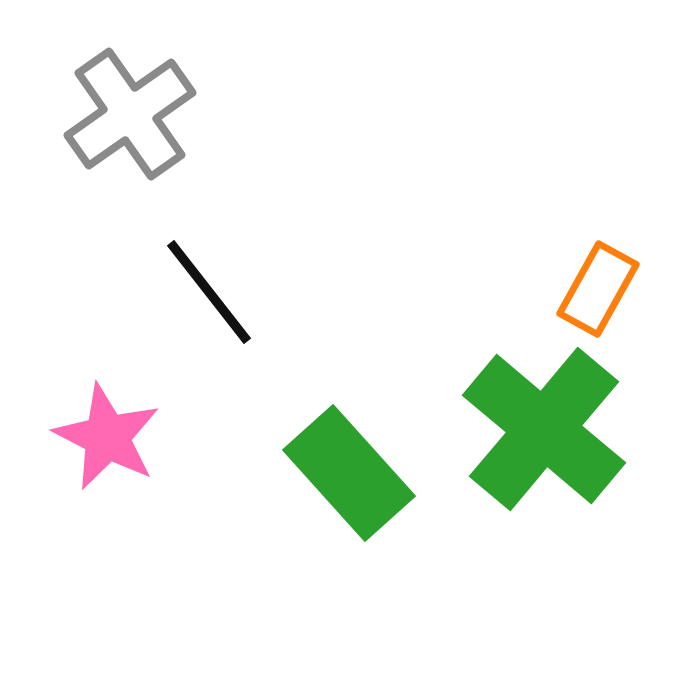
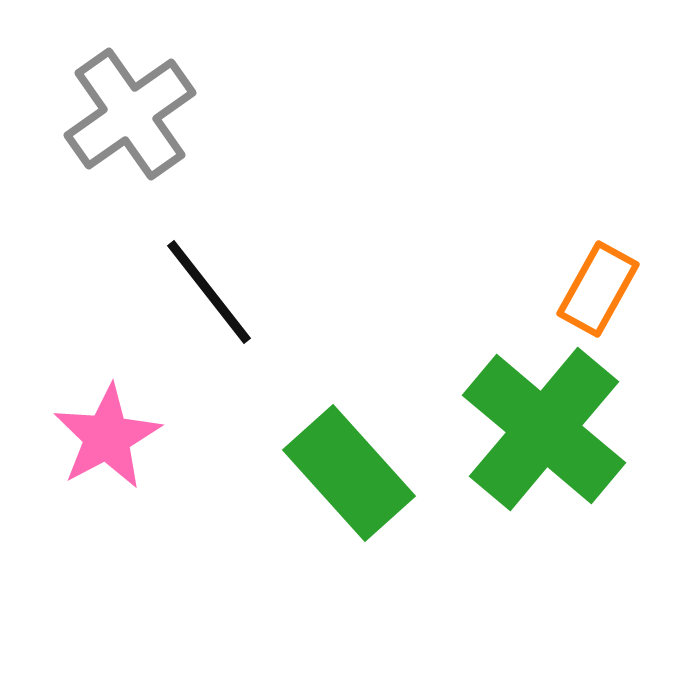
pink star: rotated 17 degrees clockwise
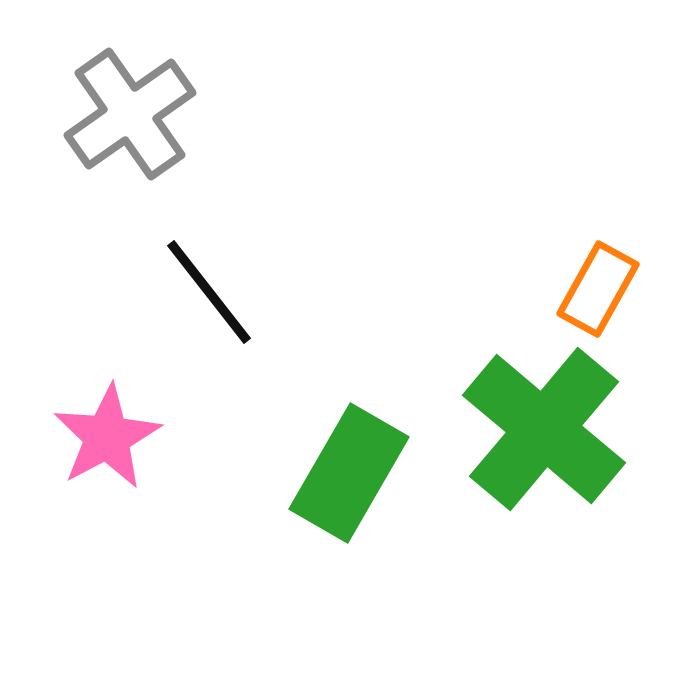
green rectangle: rotated 72 degrees clockwise
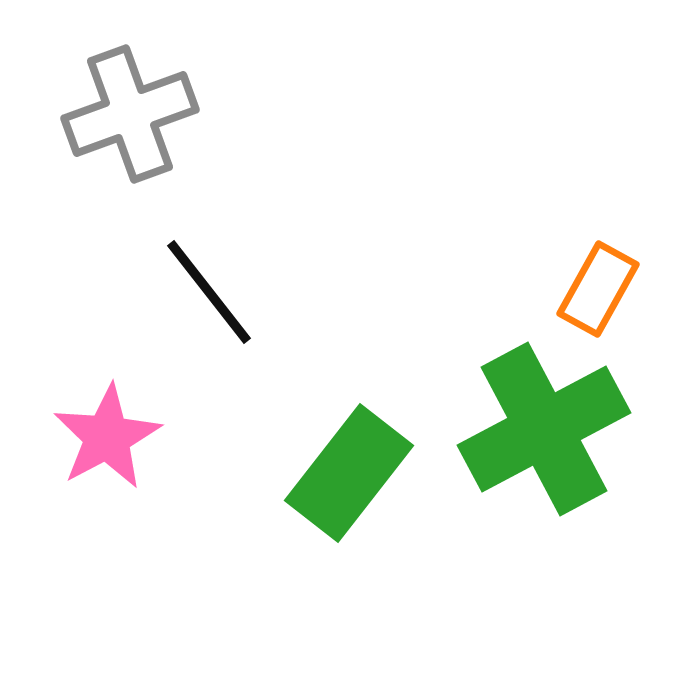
gray cross: rotated 15 degrees clockwise
green cross: rotated 22 degrees clockwise
green rectangle: rotated 8 degrees clockwise
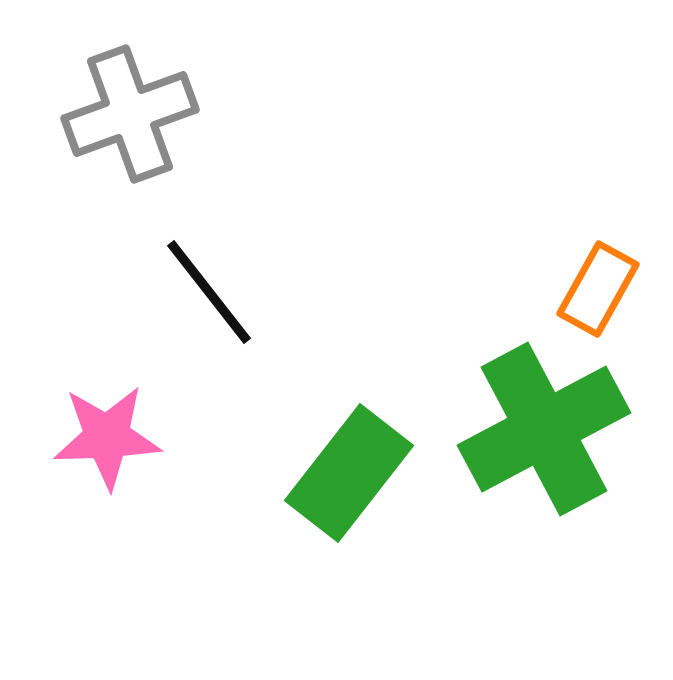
pink star: rotated 26 degrees clockwise
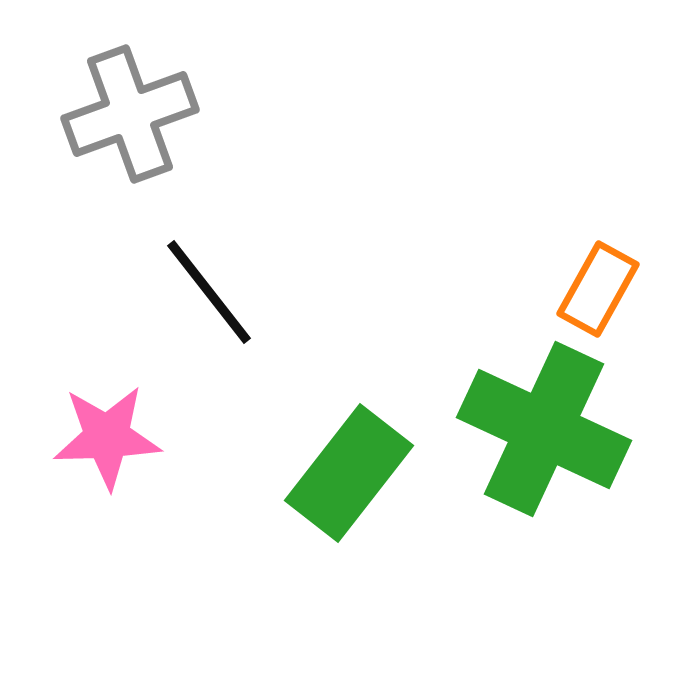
green cross: rotated 37 degrees counterclockwise
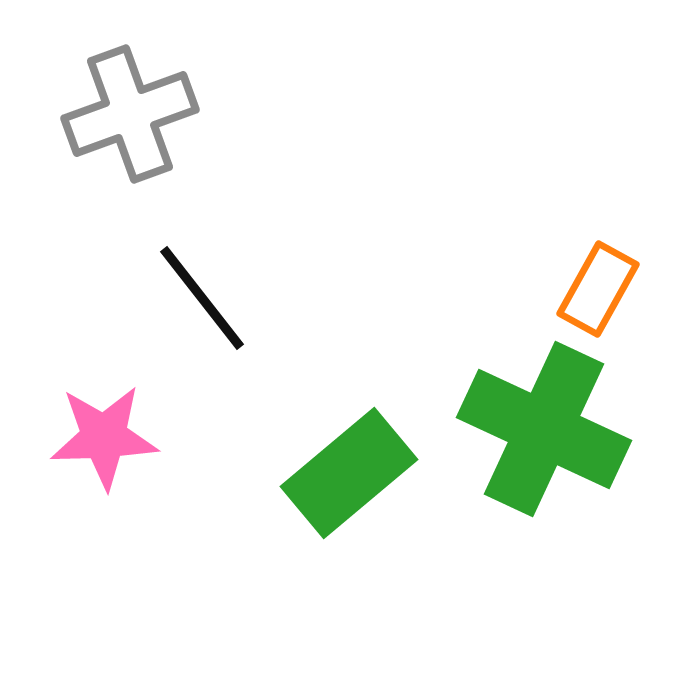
black line: moved 7 px left, 6 px down
pink star: moved 3 px left
green rectangle: rotated 12 degrees clockwise
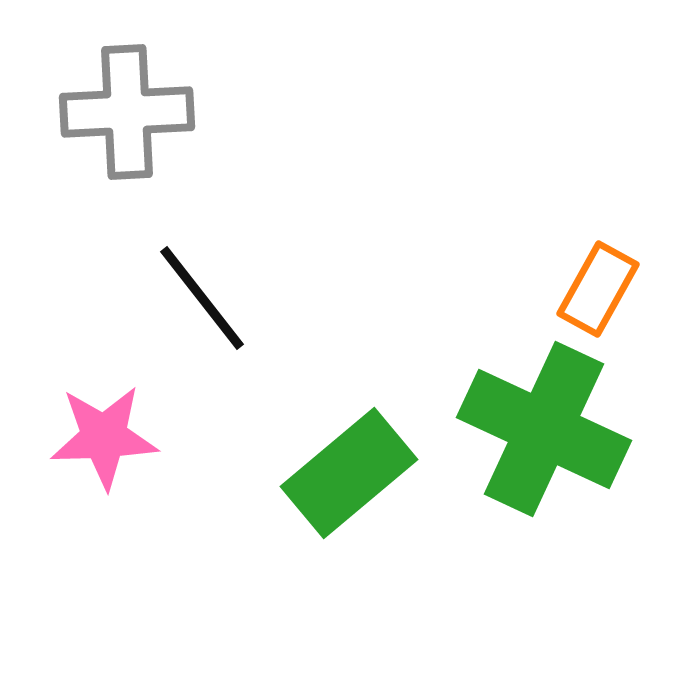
gray cross: moved 3 px left, 2 px up; rotated 17 degrees clockwise
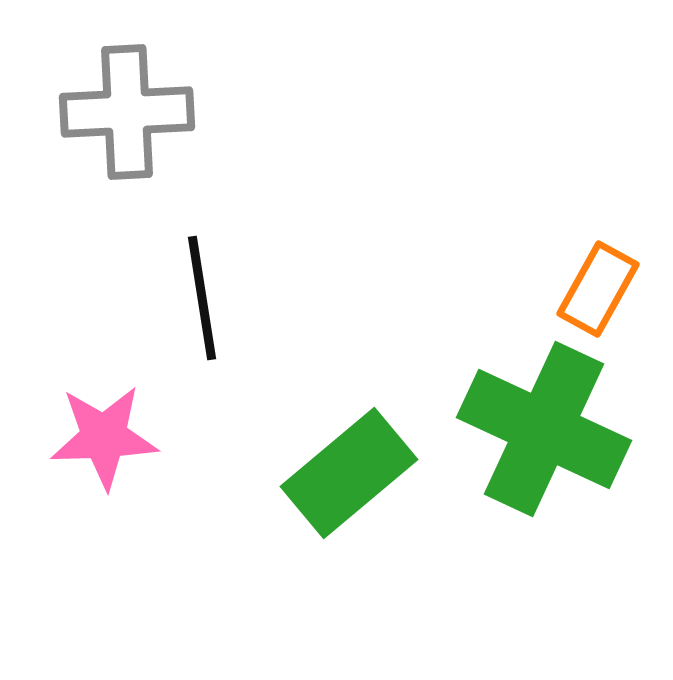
black line: rotated 29 degrees clockwise
